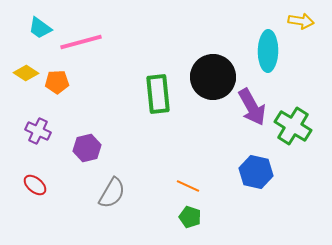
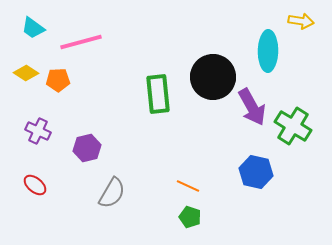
cyan trapezoid: moved 7 px left
orange pentagon: moved 1 px right, 2 px up
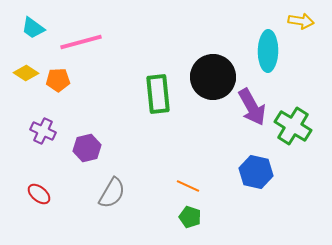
purple cross: moved 5 px right
red ellipse: moved 4 px right, 9 px down
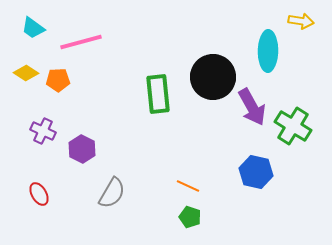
purple hexagon: moved 5 px left, 1 px down; rotated 20 degrees counterclockwise
red ellipse: rotated 20 degrees clockwise
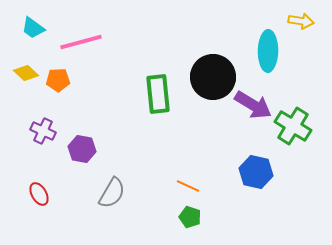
yellow diamond: rotated 10 degrees clockwise
purple arrow: moved 1 px right, 2 px up; rotated 30 degrees counterclockwise
purple hexagon: rotated 16 degrees counterclockwise
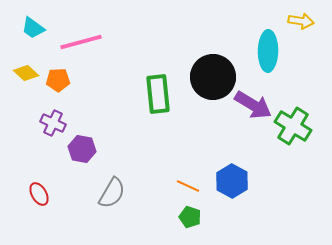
purple cross: moved 10 px right, 8 px up
blue hexagon: moved 24 px left, 9 px down; rotated 16 degrees clockwise
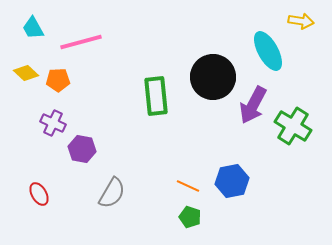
cyan trapezoid: rotated 25 degrees clockwise
cyan ellipse: rotated 30 degrees counterclockwise
green rectangle: moved 2 px left, 2 px down
purple arrow: rotated 87 degrees clockwise
blue hexagon: rotated 20 degrees clockwise
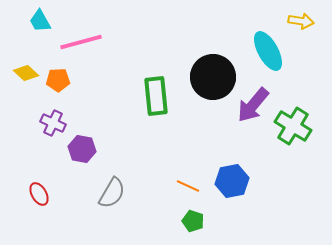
cyan trapezoid: moved 7 px right, 7 px up
purple arrow: rotated 12 degrees clockwise
green pentagon: moved 3 px right, 4 px down
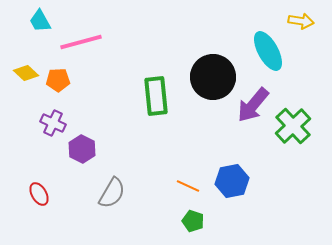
green cross: rotated 15 degrees clockwise
purple hexagon: rotated 16 degrees clockwise
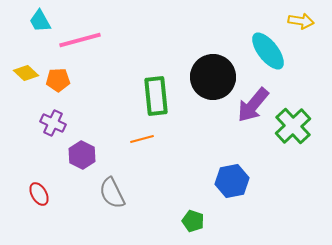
pink line: moved 1 px left, 2 px up
cyan ellipse: rotated 9 degrees counterclockwise
purple hexagon: moved 6 px down
orange line: moved 46 px left, 47 px up; rotated 40 degrees counterclockwise
gray semicircle: rotated 124 degrees clockwise
